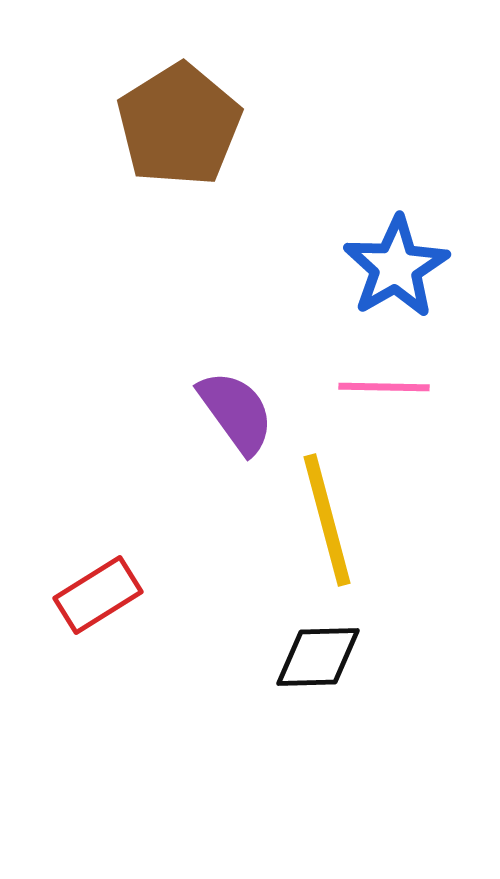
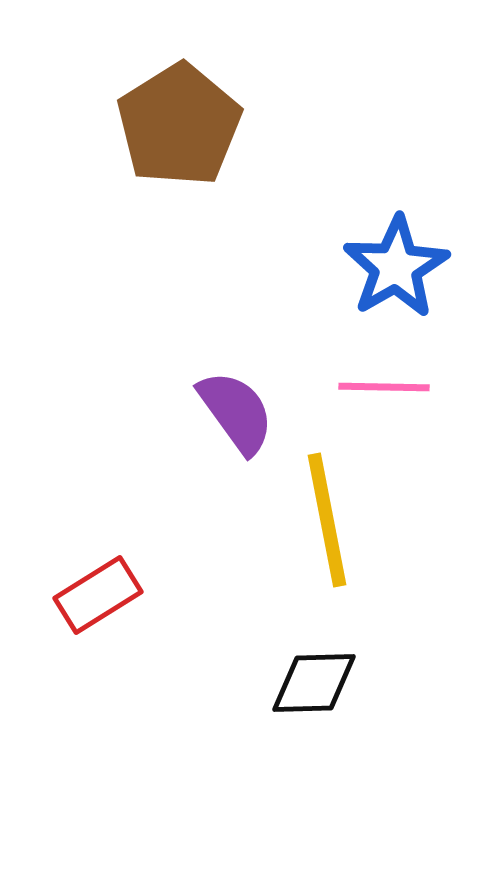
yellow line: rotated 4 degrees clockwise
black diamond: moved 4 px left, 26 px down
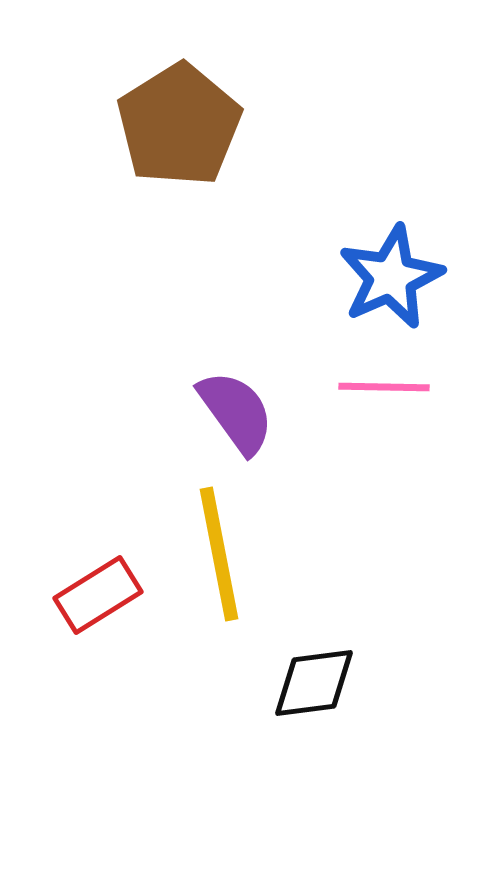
blue star: moved 5 px left, 10 px down; rotated 6 degrees clockwise
yellow line: moved 108 px left, 34 px down
black diamond: rotated 6 degrees counterclockwise
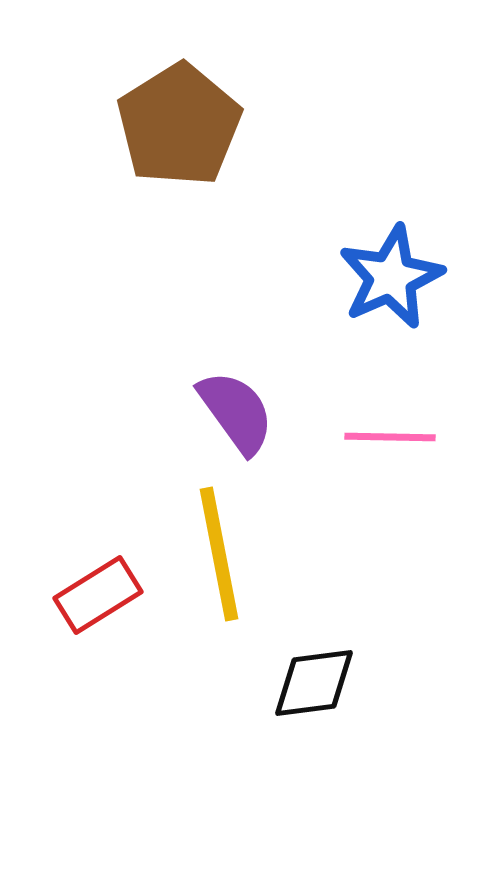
pink line: moved 6 px right, 50 px down
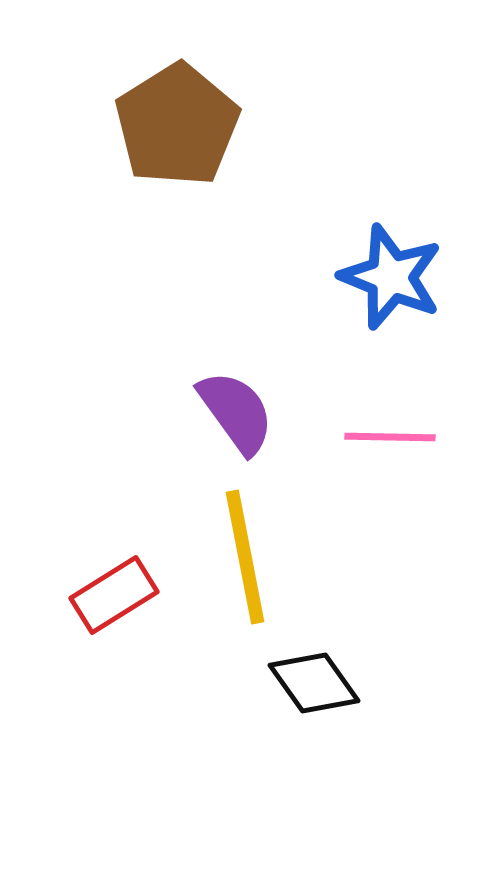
brown pentagon: moved 2 px left
blue star: rotated 26 degrees counterclockwise
yellow line: moved 26 px right, 3 px down
red rectangle: moved 16 px right
black diamond: rotated 62 degrees clockwise
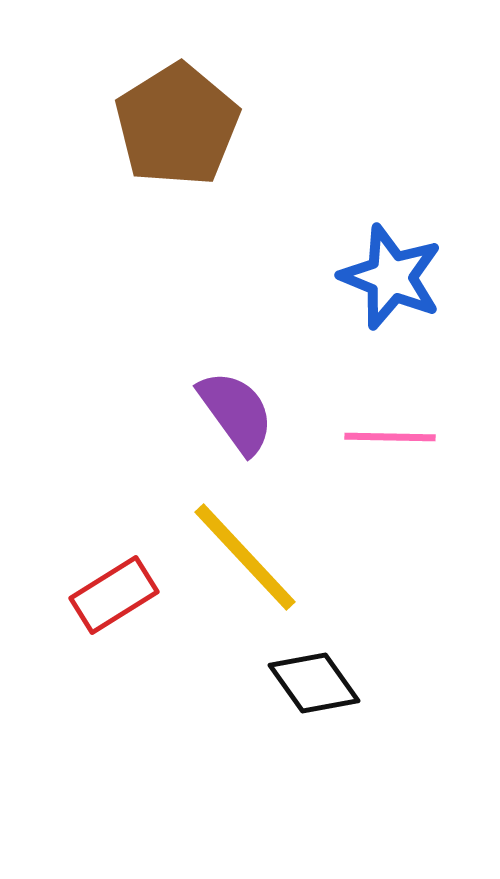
yellow line: rotated 32 degrees counterclockwise
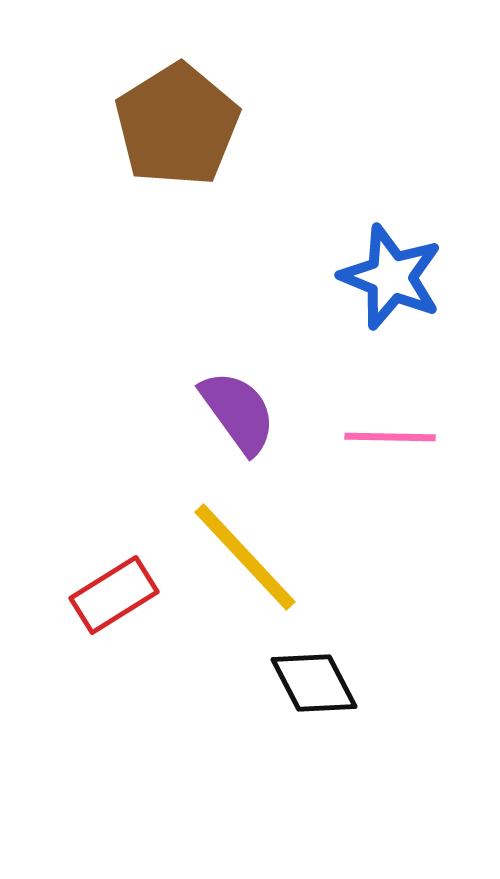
purple semicircle: moved 2 px right
black diamond: rotated 8 degrees clockwise
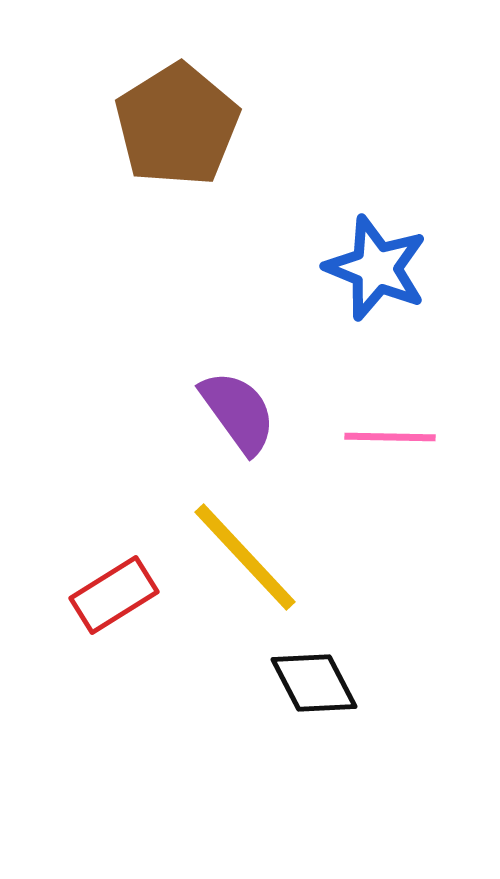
blue star: moved 15 px left, 9 px up
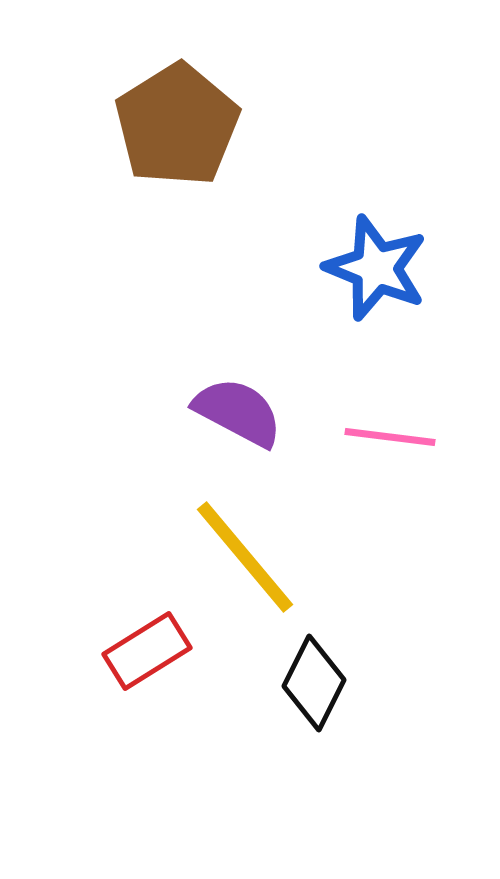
purple semicircle: rotated 26 degrees counterclockwise
pink line: rotated 6 degrees clockwise
yellow line: rotated 3 degrees clockwise
red rectangle: moved 33 px right, 56 px down
black diamond: rotated 54 degrees clockwise
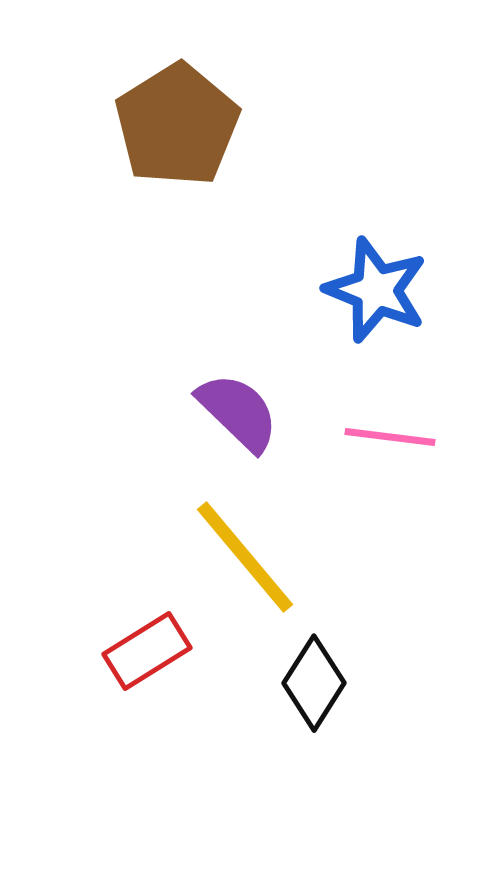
blue star: moved 22 px down
purple semicircle: rotated 16 degrees clockwise
black diamond: rotated 6 degrees clockwise
